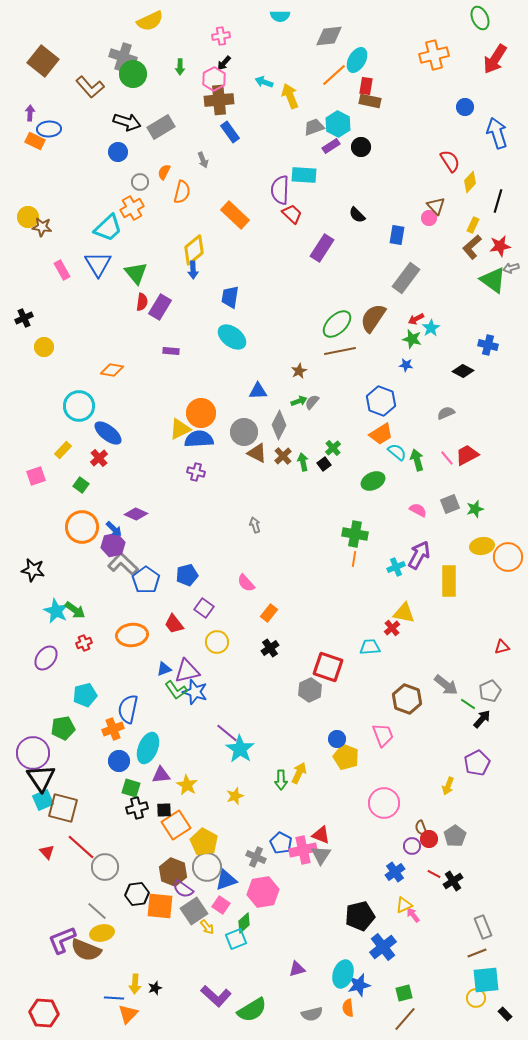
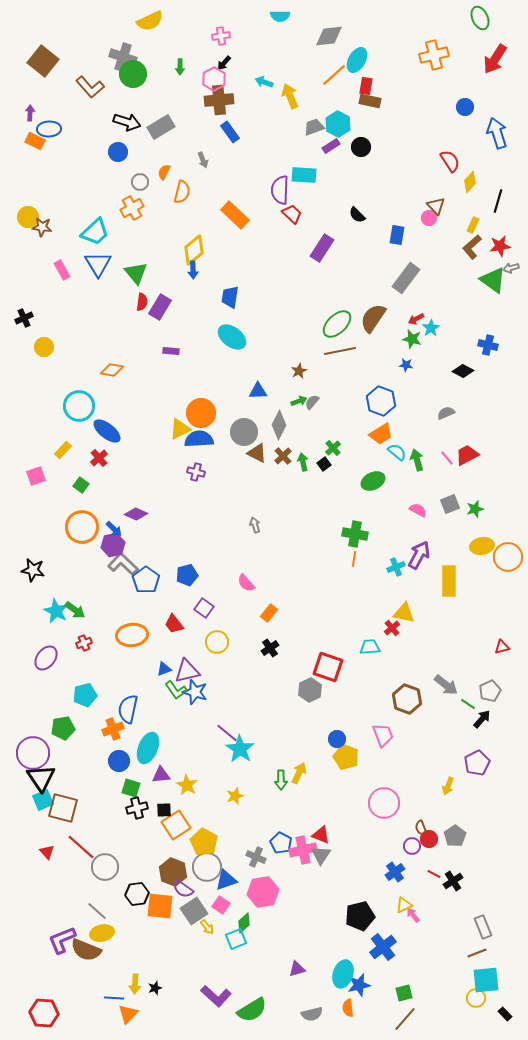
cyan trapezoid at (108, 228): moved 13 px left, 4 px down
blue ellipse at (108, 433): moved 1 px left, 2 px up
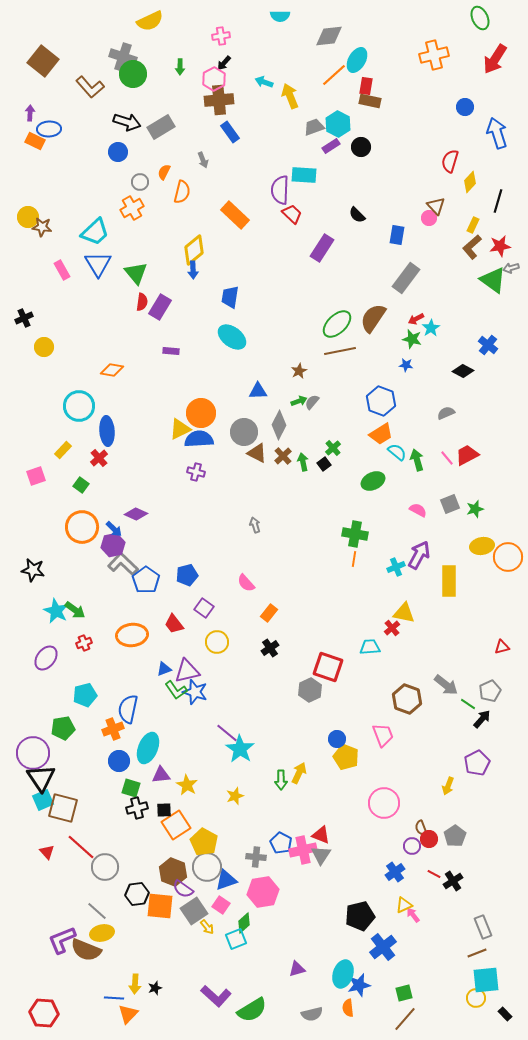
red semicircle at (450, 161): rotated 130 degrees counterclockwise
blue cross at (488, 345): rotated 24 degrees clockwise
blue ellipse at (107, 431): rotated 48 degrees clockwise
gray cross at (256, 857): rotated 18 degrees counterclockwise
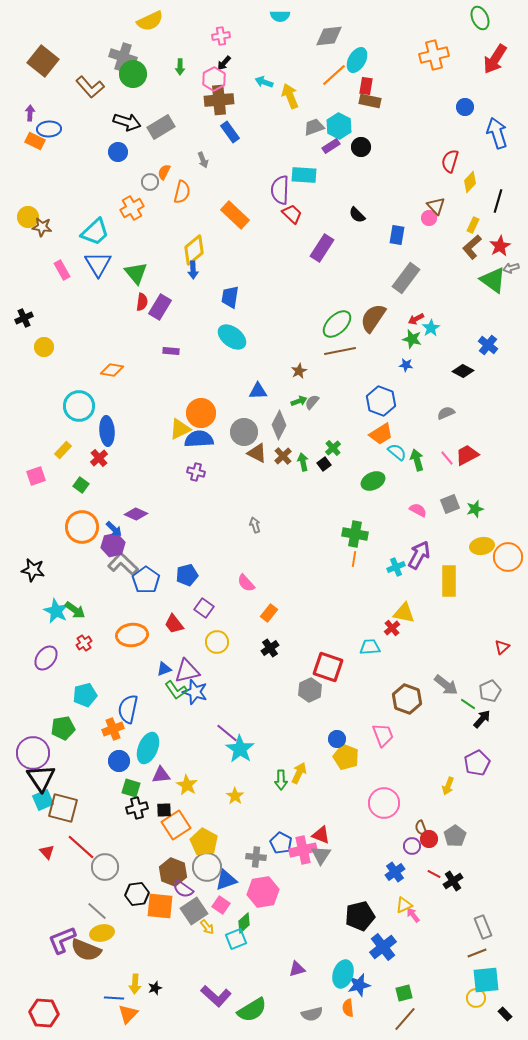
cyan hexagon at (338, 124): moved 1 px right, 2 px down
gray circle at (140, 182): moved 10 px right
red star at (500, 246): rotated 20 degrees counterclockwise
red cross at (84, 643): rotated 14 degrees counterclockwise
red triangle at (502, 647): rotated 28 degrees counterclockwise
yellow star at (235, 796): rotated 18 degrees counterclockwise
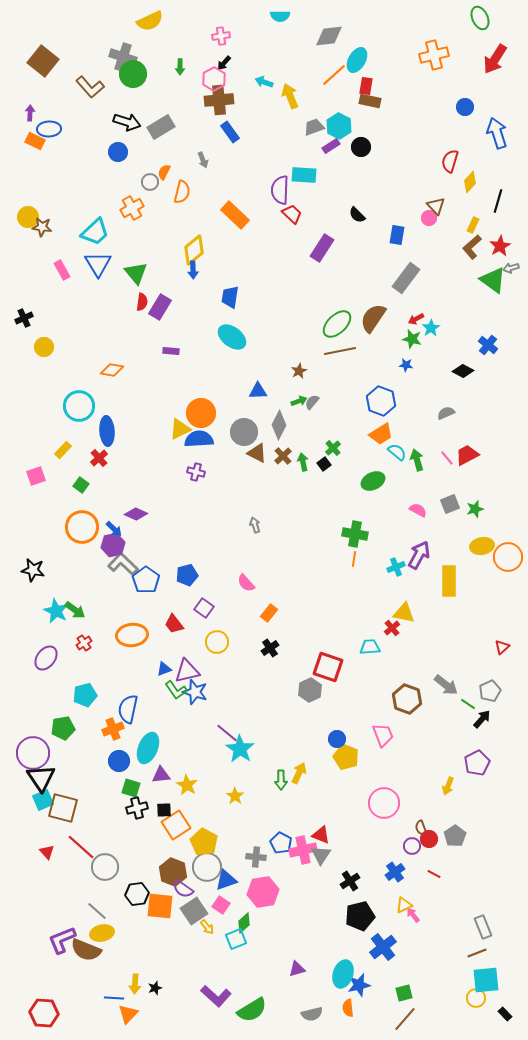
black cross at (453, 881): moved 103 px left
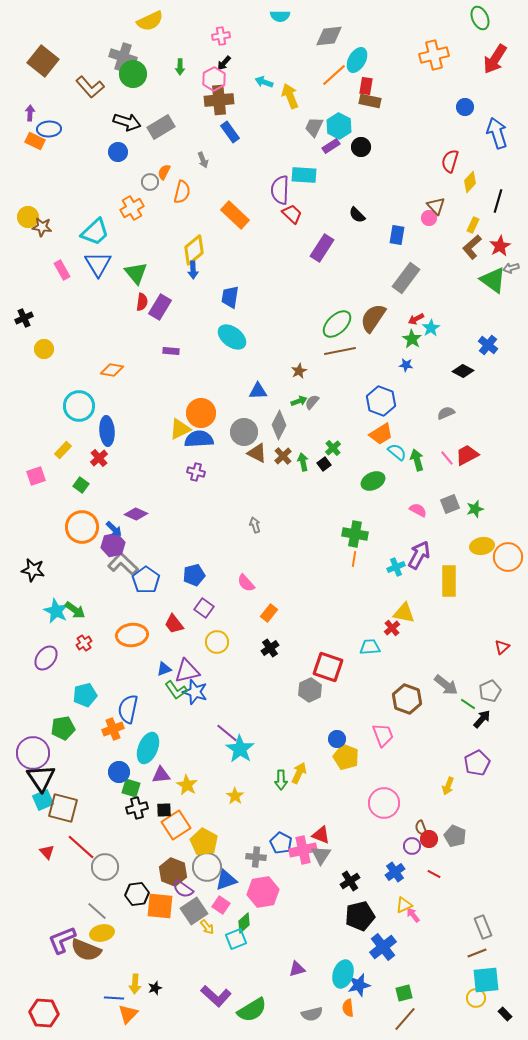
gray trapezoid at (314, 127): rotated 45 degrees counterclockwise
green star at (412, 339): rotated 18 degrees clockwise
yellow circle at (44, 347): moved 2 px down
blue pentagon at (187, 575): moved 7 px right
blue circle at (119, 761): moved 11 px down
gray pentagon at (455, 836): rotated 15 degrees counterclockwise
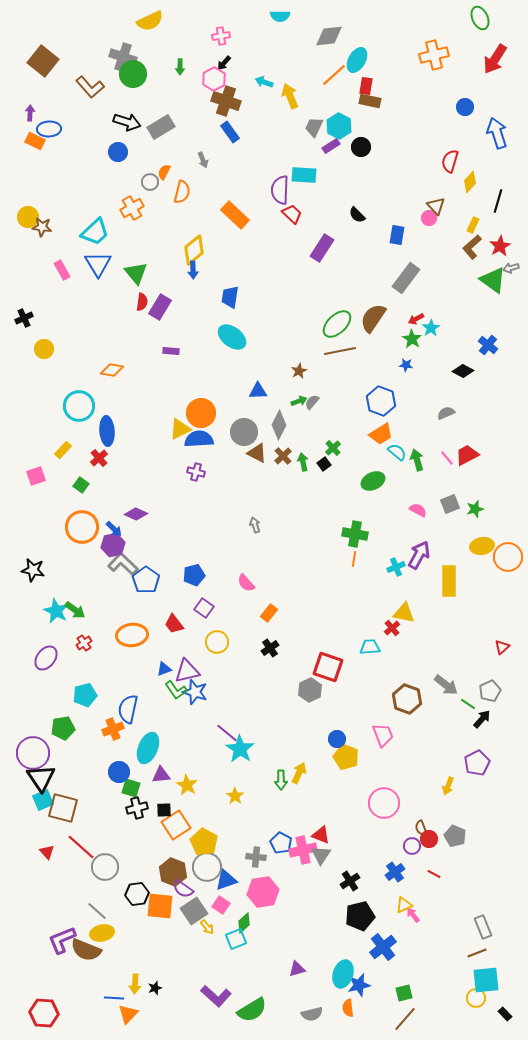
brown cross at (219, 100): moved 7 px right, 1 px down; rotated 24 degrees clockwise
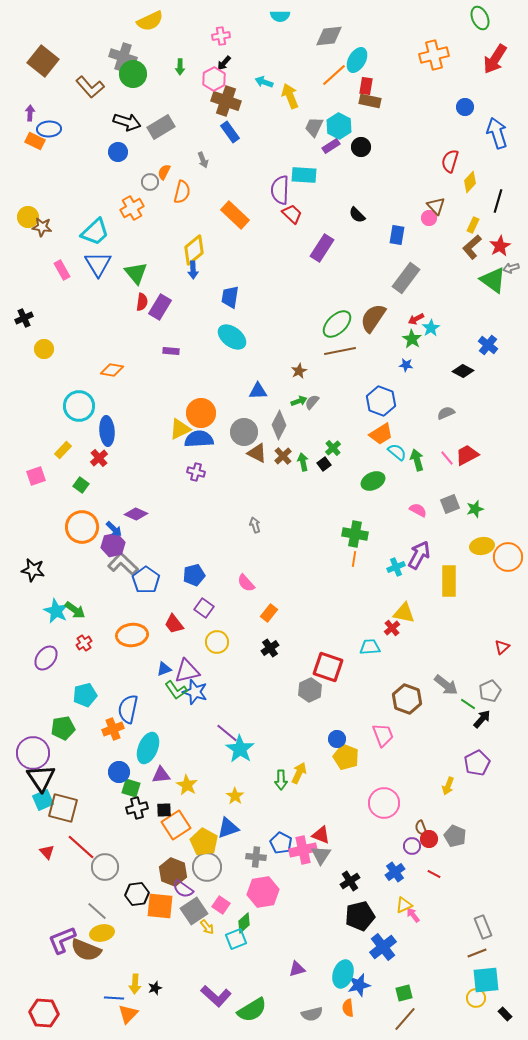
blue triangle at (226, 880): moved 2 px right, 52 px up
